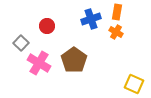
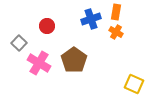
orange rectangle: moved 1 px left
gray square: moved 2 px left
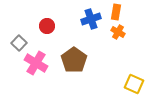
orange cross: moved 2 px right
pink cross: moved 3 px left
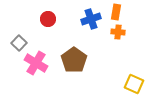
red circle: moved 1 px right, 7 px up
orange cross: rotated 24 degrees counterclockwise
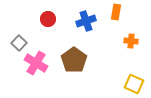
blue cross: moved 5 px left, 2 px down
orange cross: moved 13 px right, 9 px down
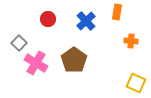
orange rectangle: moved 1 px right
blue cross: rotated 24 degrees counterclockwise
yellow square: moved 2 px right, 1 px up
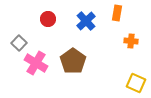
orange rectangle: moved 1 px down
brown pentagon: moved 1 px left, 1 px down
